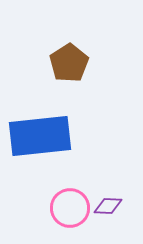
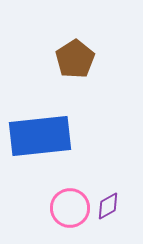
brown pentagon: moved 6 px right, 4 px up
purple diamond: rotated 32 degrees counterclockwise
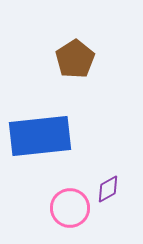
purple diamond: moved 17 px up
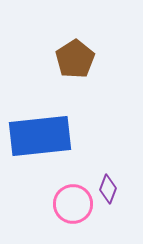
purple diamond: rotated 40 degrees counterclockwise
pink circle: moved 3 px right, 4 px up
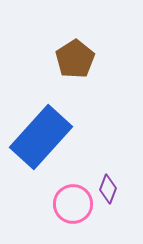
blue rectangle: moved 1 px right, 1 px down; rotated 42 degrees counterclockwise
